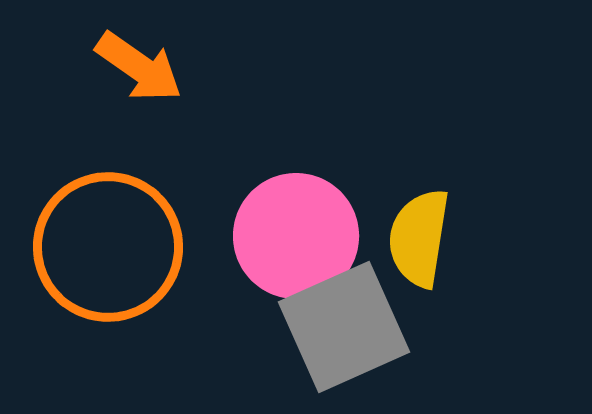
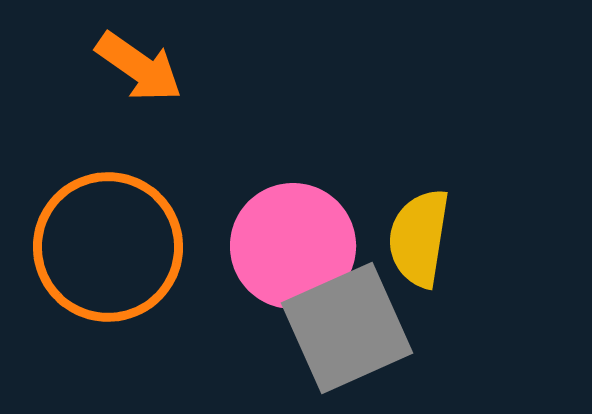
pink circle: moved 3 px left, 10 px down
gray square: moved 3 px right, 1 px down
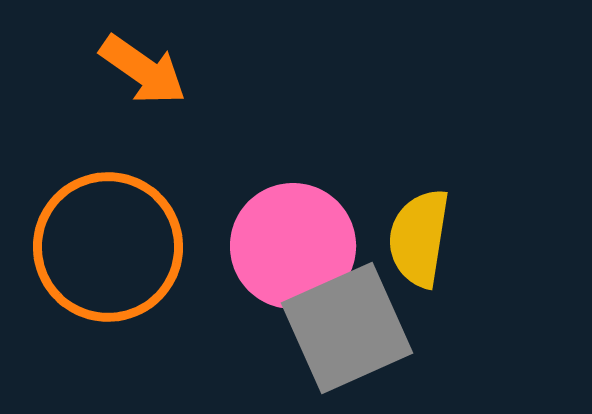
orange arrow: moved 4 px right, 3 px down
